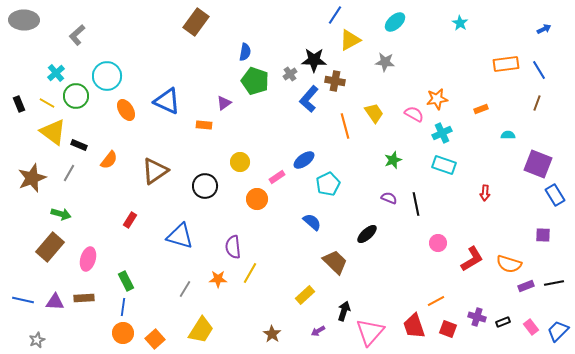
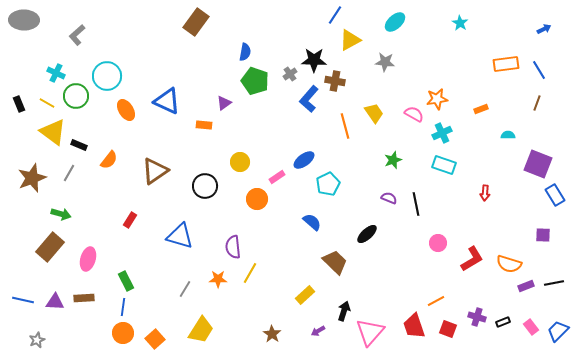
cyan cross at (56, 73): rotated 24 degrees counterclockwise
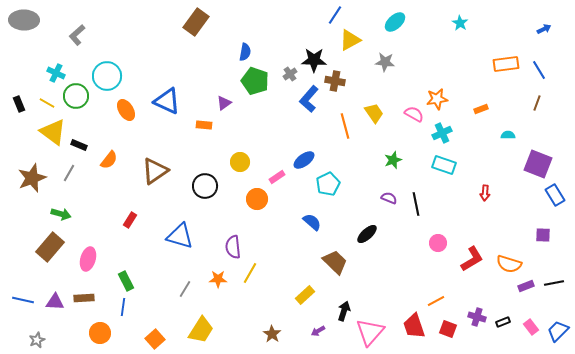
orange circle at (123, 333): moved 23 px left
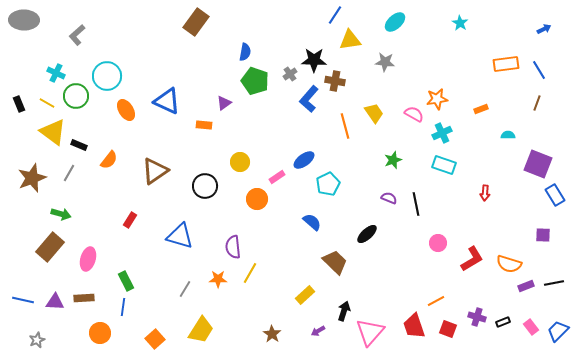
yellow triangle at (350, 40): rotated 20 degrees clockwise
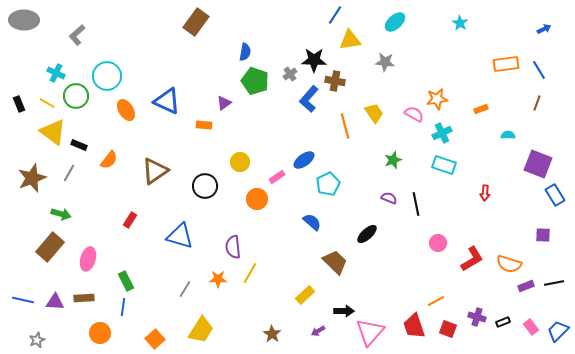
black arrow at (344, 311): rotated 72 degrees clockwise
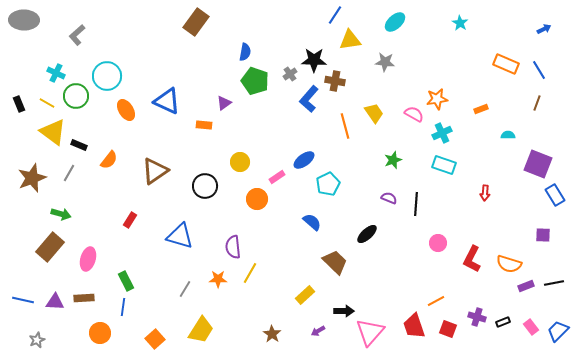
orange rectangle at (506, 64): rotated 30 degrees clockwise
black line at (416, 204): rotated 15 degrees clockwise
red L-shape at (472, 259): rotated 148 degrees clockwise
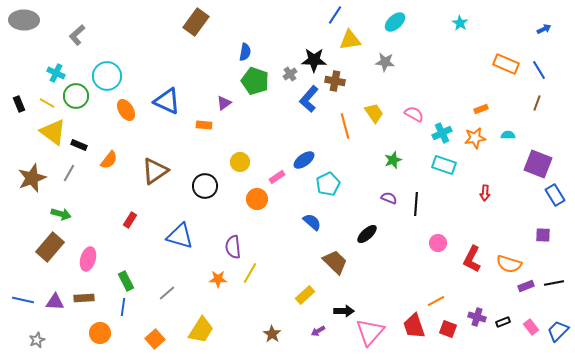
orange star at (437, 99): moved 38 px right, 39 px down
gray line at (185, 289): moved 18 px left, 4 px down; rotated 18 degrees clockwise
